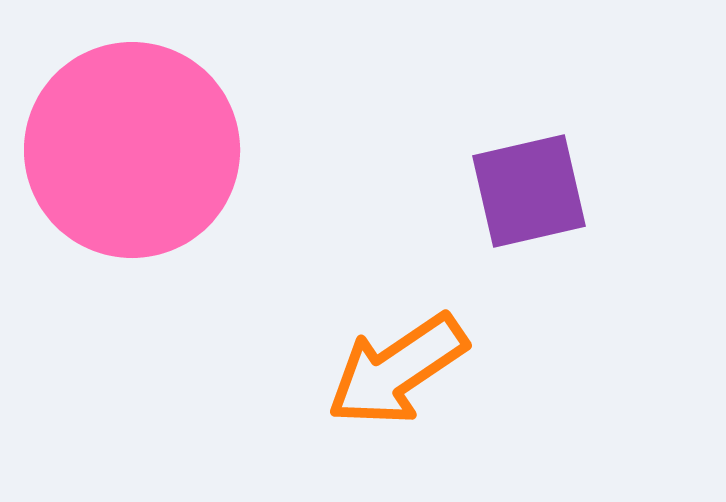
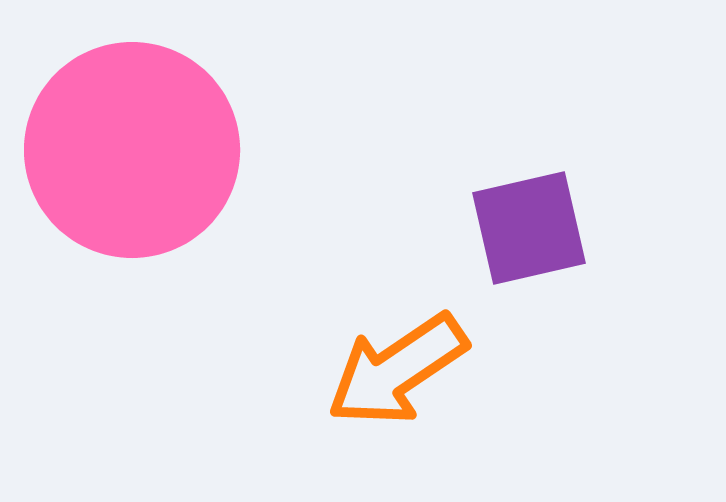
purple square: moved 37 px down
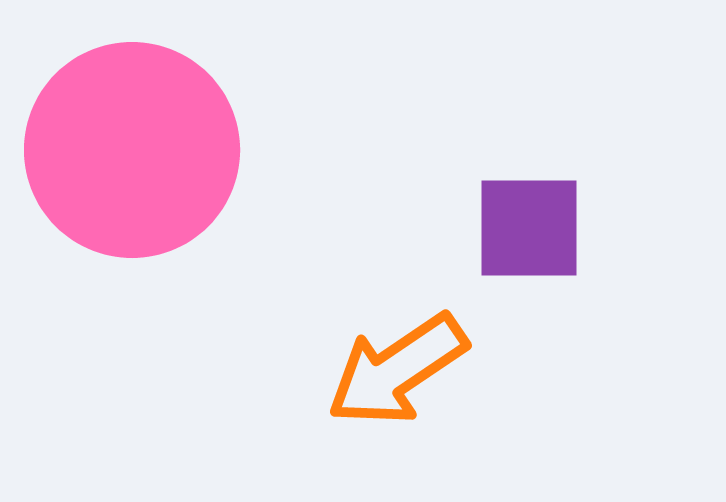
purple square: rotated 13 degrees clockwise
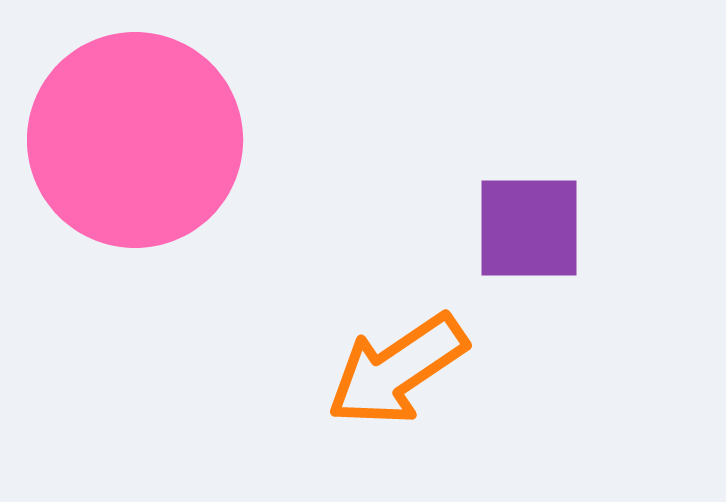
pink circle: moved 3 px right, 10 px up
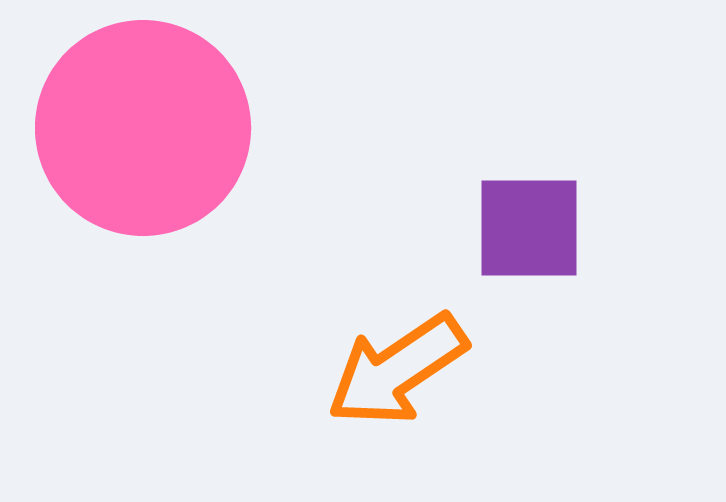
pink circle: moved 8 px right, 12 px up
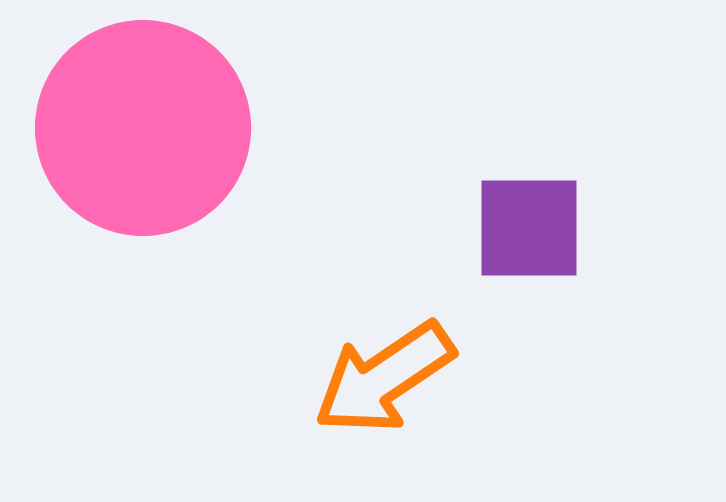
orange arrow: moved 13 px left, 8 px down
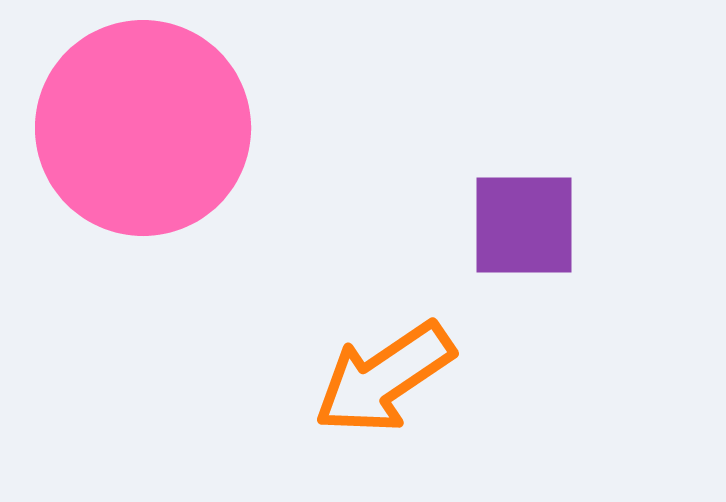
purple square: moved 5 px left, 3 px up
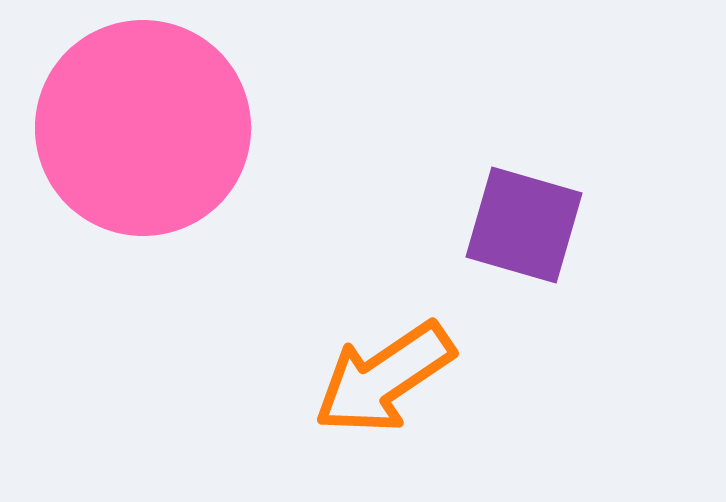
purple square: rotated 16 degrees clockwise
